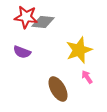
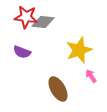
pink arrow: moved 4 px right, 1 px up
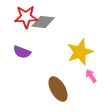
red star: rotated 10 degrees counterclockwise
yellow star: moved 1 px right, 2 px down
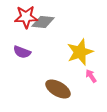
brown ellipse: rotated 30 degrees counterclockwise
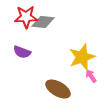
yellow star: moved 2 px right, 5 px down
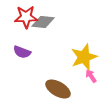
yellow star: moved 2 px right
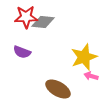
pink arrow: rotated 40 degrees counterclockwise
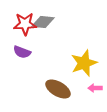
red star: moved 1 px left, 7 px down
yellow star: moved 6 px down
pink arrow: moved 4 px right, 12 px down; rotated 16 degrees counterclockwise
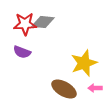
brown ellipse: moved 6 px right
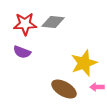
gray diamond: moved 10 px right
pink arrow: moved 2 px right, 1 px up
